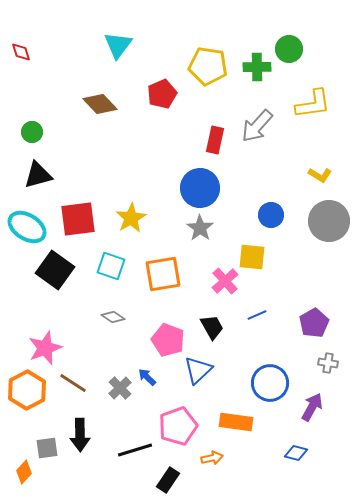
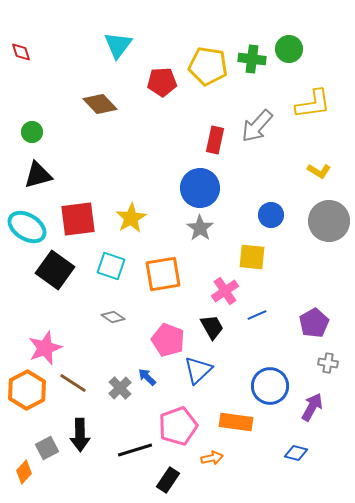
green cross at (257, 67): moved 5 px left, 8 px up; rotated 8 degrees clockwise
red pentagon at (162, 94): moved 12 px up; rotated 20 degrees clockwise
yellow L-shape at (320, 175): moved 1 px left, 4 px up
pink cross at (225, 281): moved 10 px down; rotated 8 degrees clockwise
blue circle at (270, 383): moved 3 px down
gray square at (47, 448): rotated 20 degrees counterclockwise
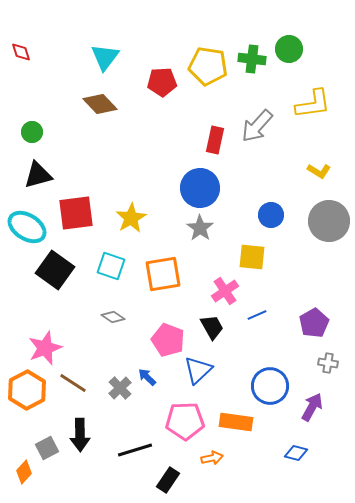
cyan triangle at (118, 45): moved 13 px left, 12 px down
red square at (78, 219): moved 2 px left, 6 px up
pink pentagon at (178, 426): moved 7 px right, 5 px up; rotated 18 degrees clockwise
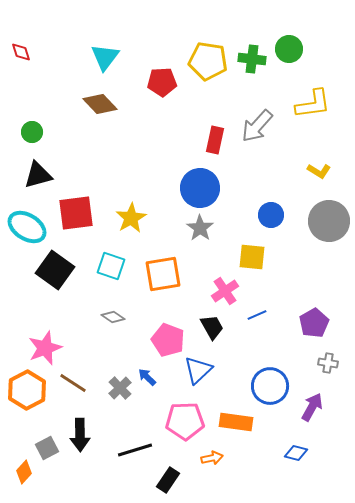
yellow pentagon at (208, 66): moved 5 px up
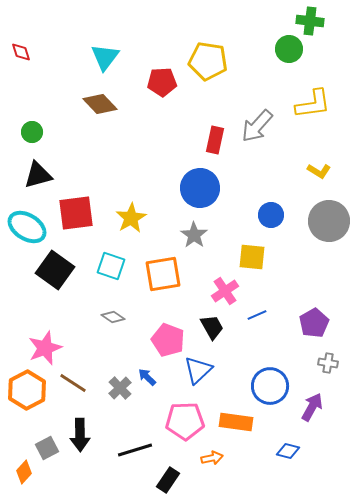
green cross at (252, 59): moved 58 px right, 38 px up
gray star at (200, 228): moved 6 px left, 7 px down
blue diamond at (296, 453): moved 8 px left, 2 px up
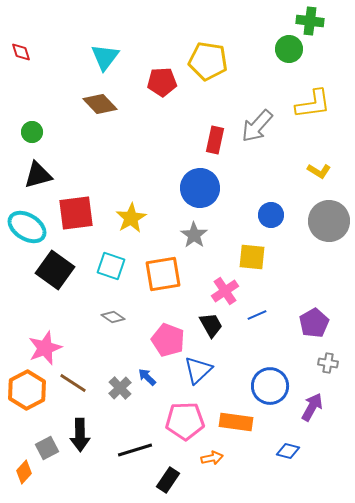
black trapezoid at (212, 327): moved 1 px left, 2 px up
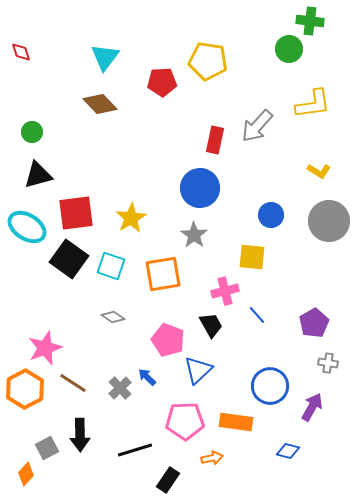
black square at (55, 270): moved 14 px right, 11 px up
pink cross at (225, 291): rotated 20 degrees clockwise
blue line at (257, 315): rotated 72 degrees clockwise
orange hexagon at (27, 390): moved 2 px left, 1 px up
orange diamond at (24, 472): moved 2 px right, 2 px down
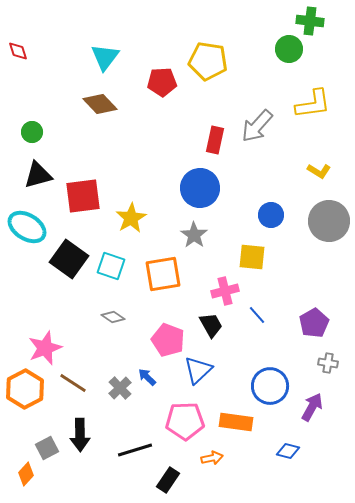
red diamond at (21, 52): moved 3 px left, 1 px up
red square at (76, 213): moved 7 px right, 17 px up
